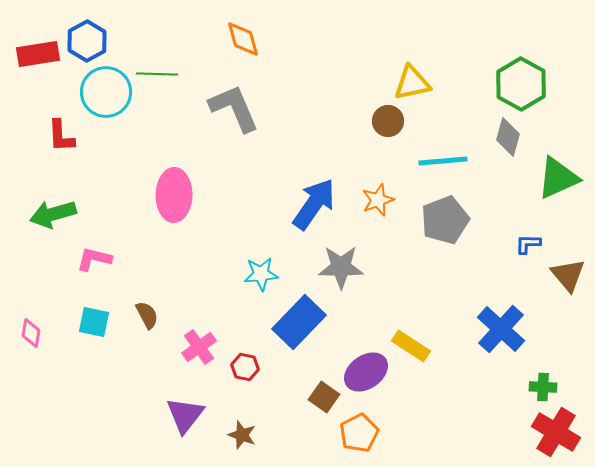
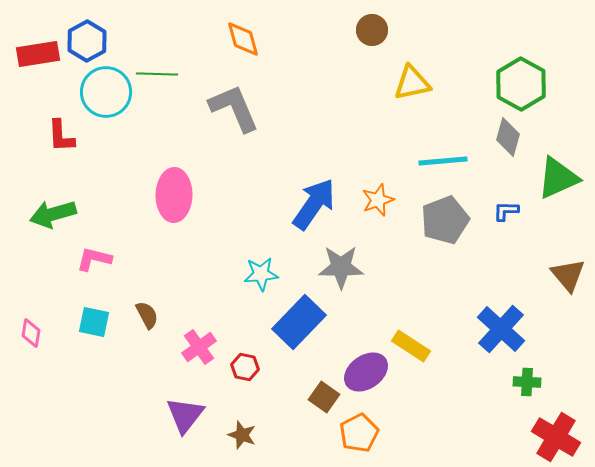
brown circle: moved 16 px left, 91 px up
blue L-shape: moved 22 px left, 33 px up
green cross: moved 16 px left, 5 px up
red cross: moved 5 px down
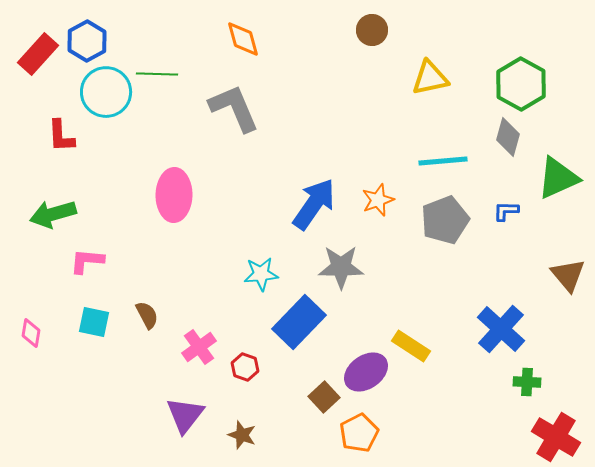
red rectangle: rotated 39 degrees counterclockwise
yellow triangle: moved 18 px right, 5 px up
pink L-shape: moved 7 px left, 2 px down; rotated 9 degrees counterclockwise
red hexagon: rotated 8 degrees clockwise
brown square: rotated 12 degrees clockwise
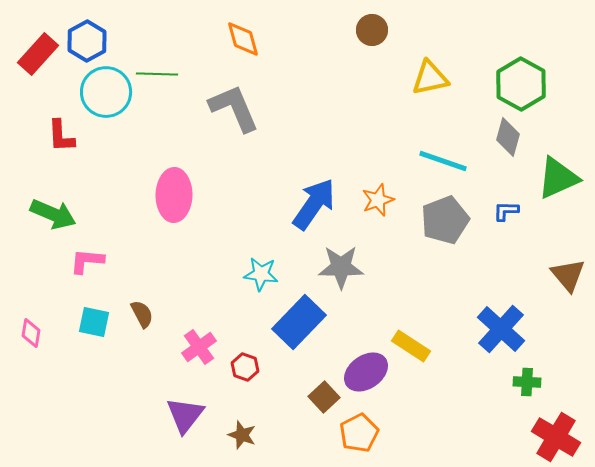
cyan line: rotated 24 degrees clockwise
green arrow: rotated 141 degrees counterclockwise
cyan star: rotated 12 degrees clockwise
brown semicircle: moved 5 px left, 1 px up
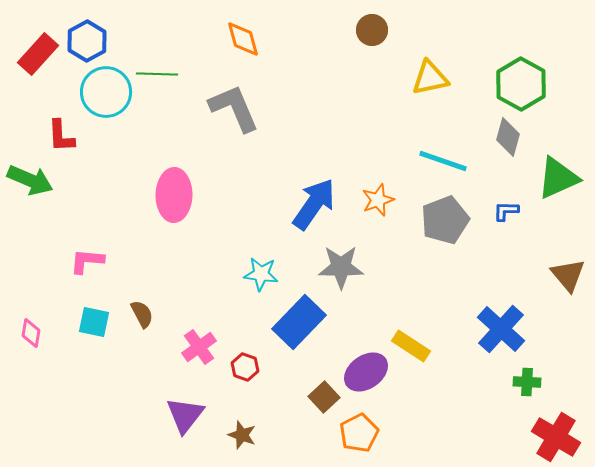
green arrow: moved 23 px left, 34 px up
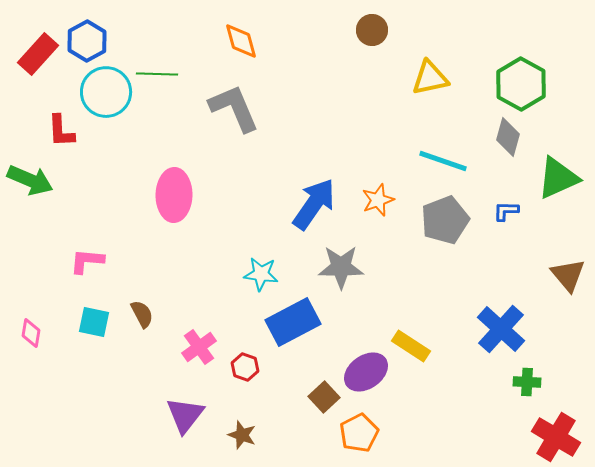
orange diamond: moved 2 px left, 2 px down
red L-shape: moved 5 px up
blue rectangle: moved 6 px left; rotated 18 degrees clockwise
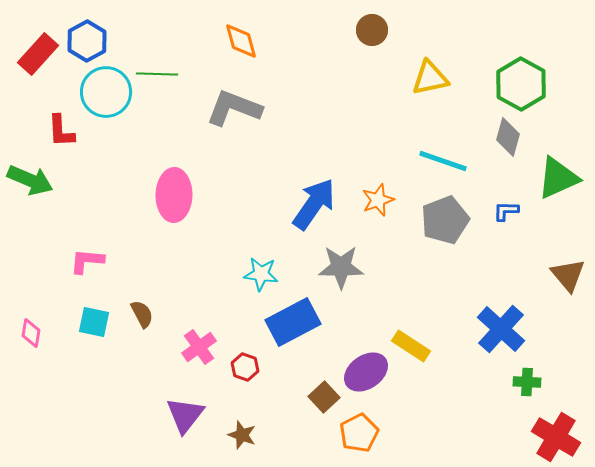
gray L-shape: rotated 46 degrees counterclockwise
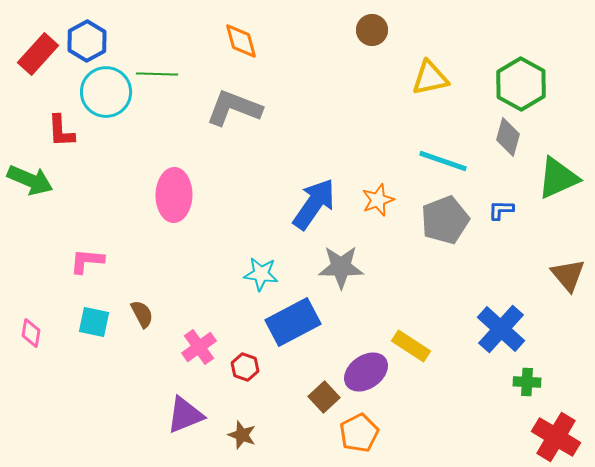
blue L-shape: moved 5 px left, 1 px up
purple triangle: rotated 30 degrees clockwise
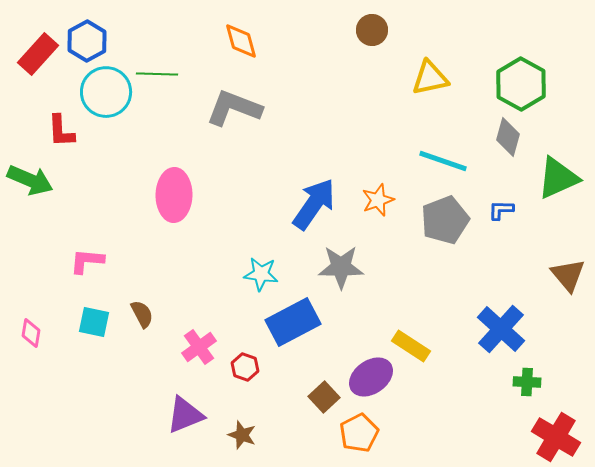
purple ellipse: moved 5 px right, 5 px down
